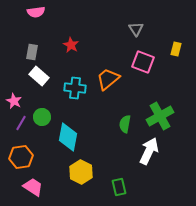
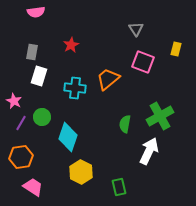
red star: rotated 14 degrees clockwise
white rectangle: rotated 66 degrees clockwise
cyan diamond: rotated 8 degrees clockwise
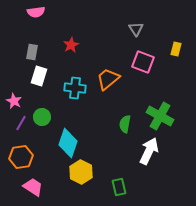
green cross: rotated 32 degrees counterclockwise
cyan diamond: moved 6 px down
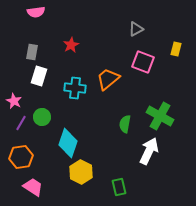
gray triangle: rotated 35 degrees clockwise
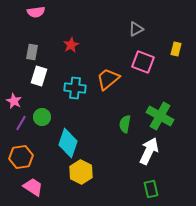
green rectangle: moved 32 px right, 2 px down
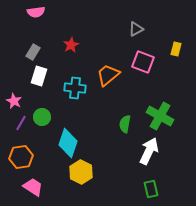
gray rectangle: moved 1 px right; rotated 21 degrees clockwise
orange trapezoid: moved 4 px up
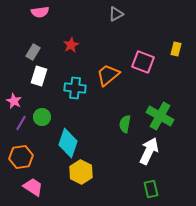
pink semicircle: moved 4 px right
gray triangle: moved 20 px left, 15 px up
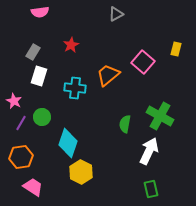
pink square: rotated 20 degrees clockwise
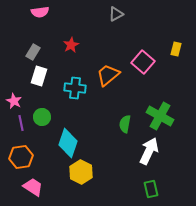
purple line: rotated 42 degrees counterclockwise
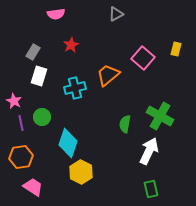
pink semicircle: moved 16 px right, 2 px down
pink square: moved 4 px up
cyan cross: rotated 20 degrees counterclockwise
